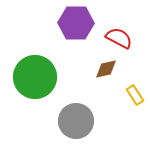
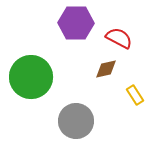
green circle: moved 4 px left
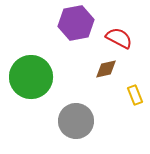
purple hexagon: rotated 12 degrees counterclockwise
yellow rectangle: rotated 12 degrees clockwise
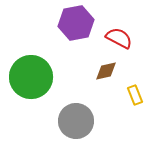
brown diamond: moved 2 px down
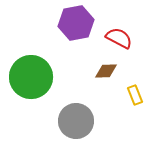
brown diamond: rotated 10 degrees clockwise
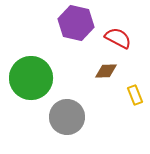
purple hexagon: rotated 24 degrees clockwise
red semicircle: moved 1 px left
green circle: moved 1 px down
gray circle: moved 9 px left, 4 px up
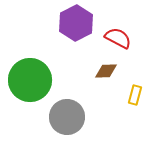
purple hexagon: rotated 20 degrees clockwise
green circle: moved 1 px left, 2 px down
yellow rectangle: rotated 36 degrees clockwise
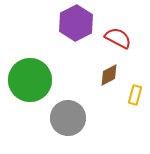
brown diamond: moved 3 px right, 4 px down; rotated 25 degrees counterclockwise
gray circle: moved 1 px right, 1 px down
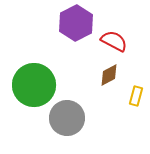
red semicircle: moved 4 px left, 3 px down
green circle: moved 4 px right, 5 px down
yellow rectangle: moved 1 px right, 1 px down
gray circle: moved 1 px left
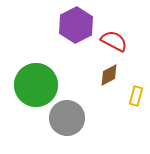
purple hexagon: moved 2 px down
green circle: moved 2 px right
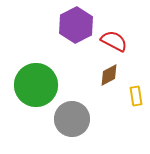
yellow rectangle: rotated 24 degrees counterclockwise
gray circle: moved 5 px right, 1 px down
